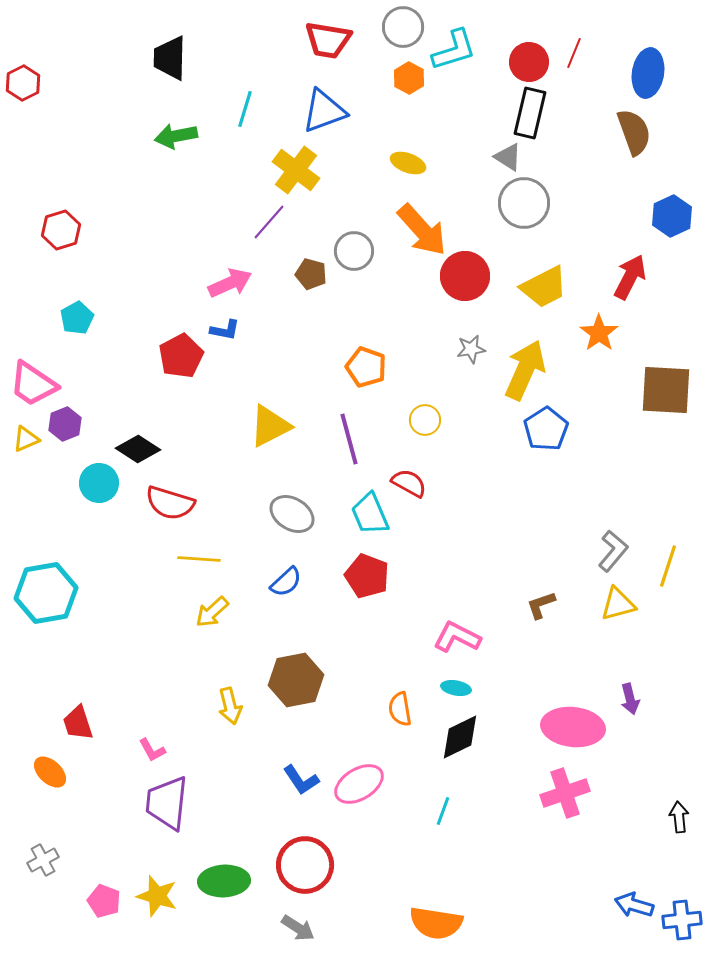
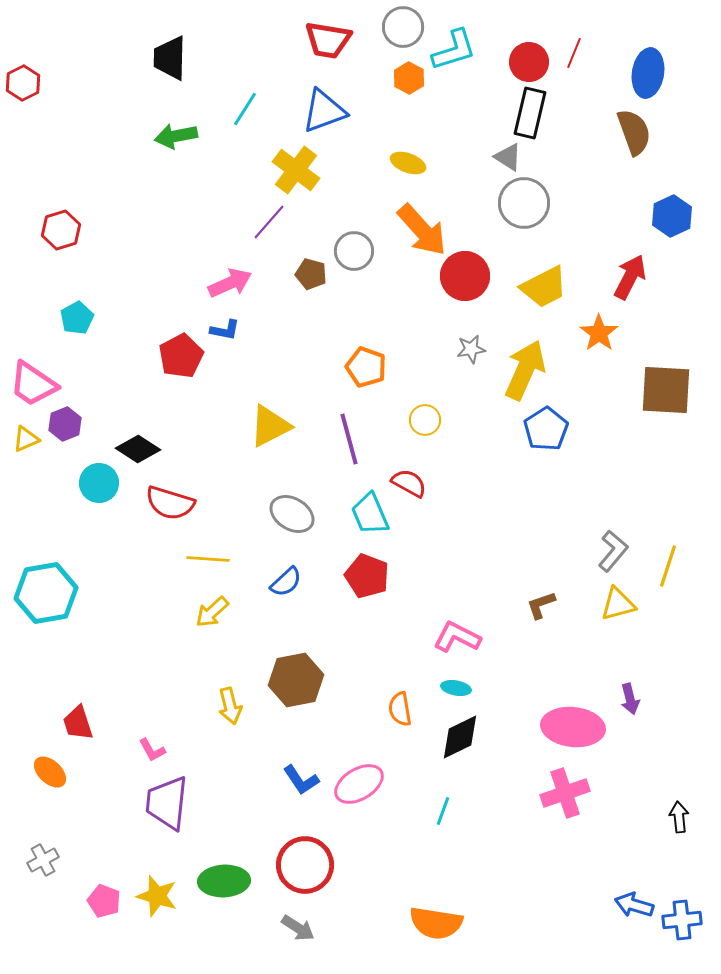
cyan line at (245, 109): rotated 15 degrees clockwise
yellow line at (199, 559): moved 9 px right
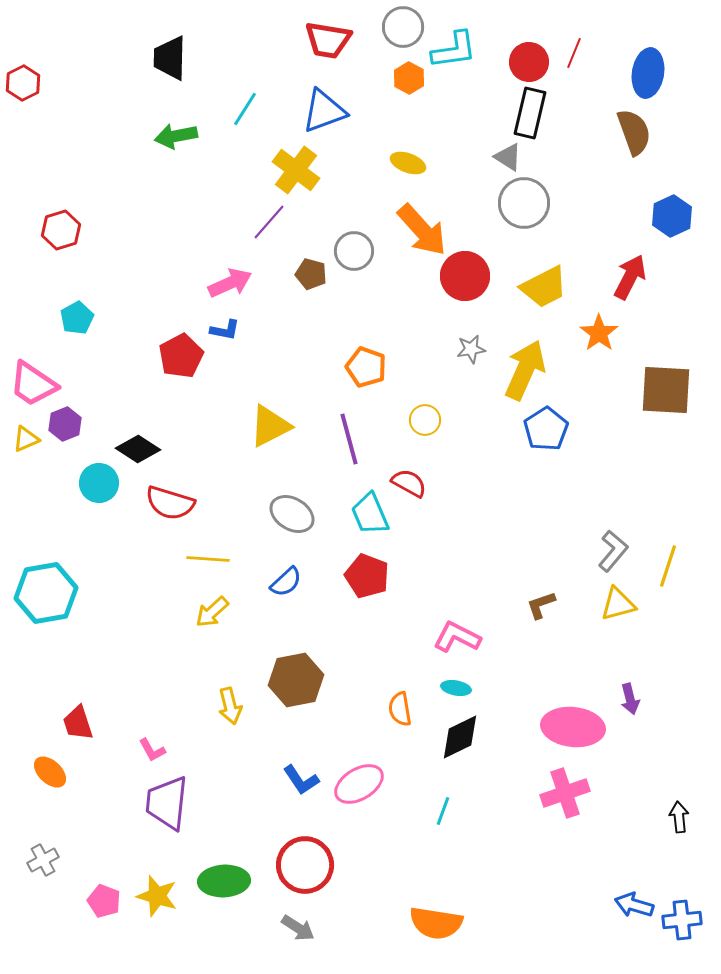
cyan L-shape at (454, 50): rotated 9 degrees clockwise
